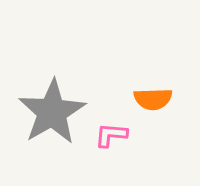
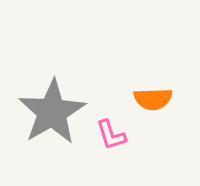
pink L-shape: rotated 112 degrees counterclockwise
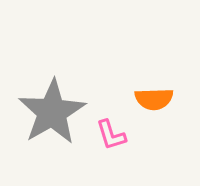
orange semicircle: moved 1 px right
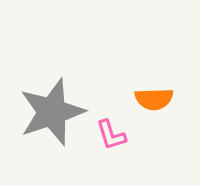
gray star: rotated 12 degrees clockwise
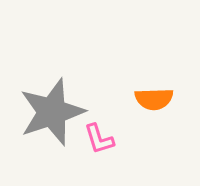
pink L-shape: moved 12 px left, 4 px down
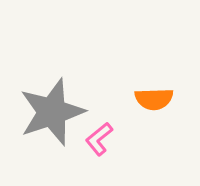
pink L-shape: rotated 68 degrees clockwise
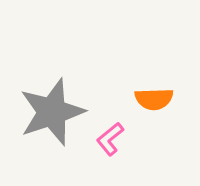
pink L-shape: moved 11 px right
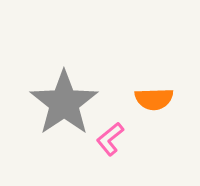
gray star: moved 12 px right, 9 px up; rotated 16 degrees counterclockwise
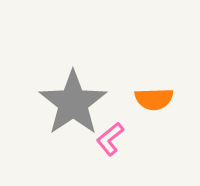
gray star: moved 9 px right
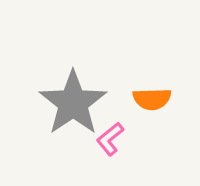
orange semicircle: moved 2 px left
